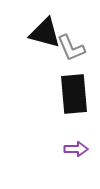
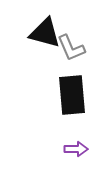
black rectangle: moved 2 px left, 1 px down
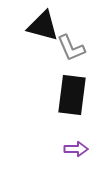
black triangle: moved 2 px left, 7 px up
black rectangle: rotated 12 degrees clockwise
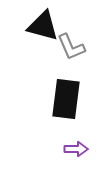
gray L-shape: moved 1 px up
black rectangle: moved 6 px left, 4 px down
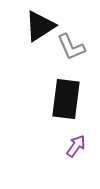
black triangle: moved 3 px left; rotated 48 degrees counterclockwise
purple arrow: moved 3 px up; rotated 55 degrees counterclockwise
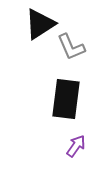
black triangle: moved 2 px up
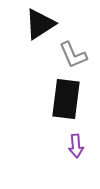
gray L-shape: moved 2 px right, 8 px down
purple arrow: rotated 140 degrees clockwise
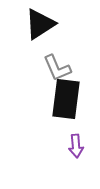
gray L-shape: moved 16 px left, 13 px down
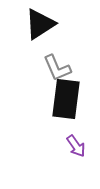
purple arrow: rotated 30 degrees counterclockwise
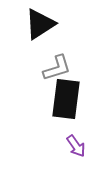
gray L-shape: rotated 84 degrees counterclockwise
